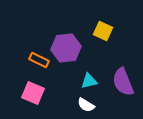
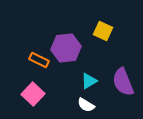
cyan triangle: rotated 18 degrees counterclockwise
pink square: moved 1 px down; rotated 20 degrees clockwise
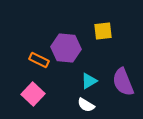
yellow square: rotated 30 degrees counterclockwise
purple hexagon: rotated 12 degrees clockwise
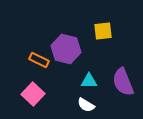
purple hexagon: moved 1 px down; rotated 8 degrees clockwise
cyan triangle: rotated 30 degrees clockwise
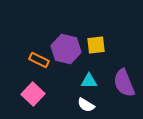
yellow square: moved 7 px left, 14 px down
purple semicircle: moved 1 px right, 1 px down
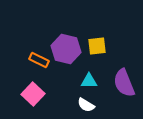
yellow square: moved 1 px right, 1 px down
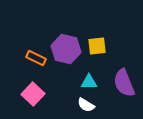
orange rectangle: moved 3 px left, 2 px up
cyan triangle: moved 1 px down
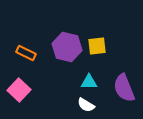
purple hexagon: moved 1 px right, 2 px up
orange rectangle: moved 10 px left, 5 px up
purple semicircle: moved 5 px down
pink square: moved 14 px left, 4 px up
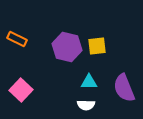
orange rectangle: moved 9 px left, 14 px up
pink square: moved 2 px right
white semicircle: rotated 30 degrees counterclockwise
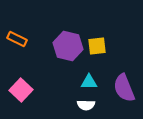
purple hexagon: moved 1 px right, 1 px up
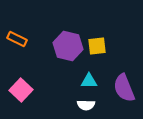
cyan triangle: moved 1 px up
